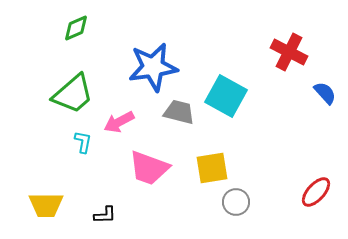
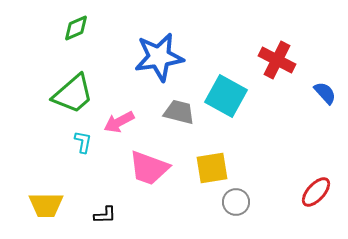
red cross: moved 12 px left, 8 px down
blue star: moved 6 px right, 10 px up
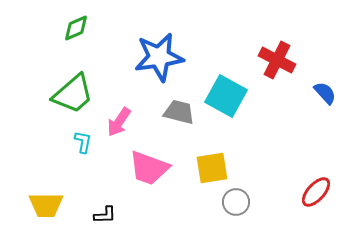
pink arrow: rotated 28 degrees counterclockwise
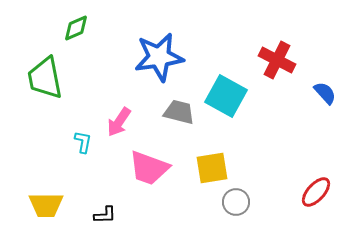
green trapezoid: moved 28 px left, 16 px up; rotated 120 degrees clockwise
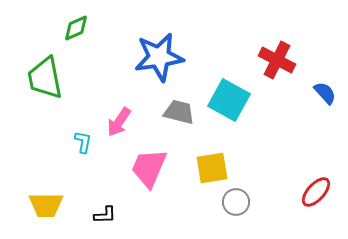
cyan square: moved 3 px right, 4 px down
pink trapezoid: rotated 93 degrees clockwise
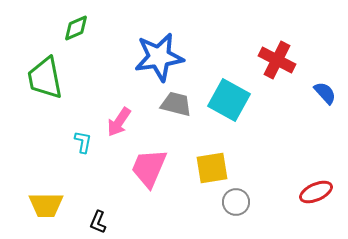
gray trapezoid: moved 3 px left, 8 px up
red ellipse: rotated 24 degrees clockwise
black L-shape: moved 7 px left, 7 px down; rotated 115 degrees clockwise
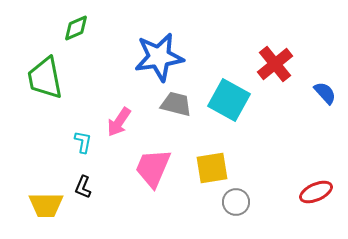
red cross: moved 2 px left, 4 px down; rotated 24 degrees clockwise
pink trapezoid: moved 4 px right
black L-shape: moved 15 px left, 35 px up
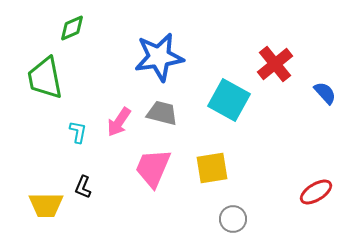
green diamond: moved 4 px left
gray trapezoid: moved 14 px left, 9 px down
cyan L-shape: moved 5 px left, 10 px up
red ellipse: rotated 8 degrees counterclockwise
gray circle: moved 3 px left, 17 px down
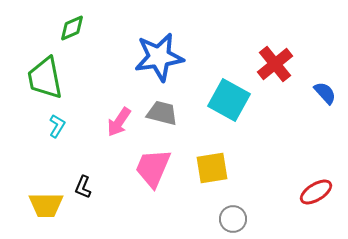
cyan L-shape: moved 21 px left, 6 px up; rotated 20 degrees clockwise
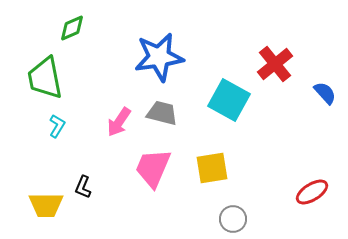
red ellipse: moved 4 px left
